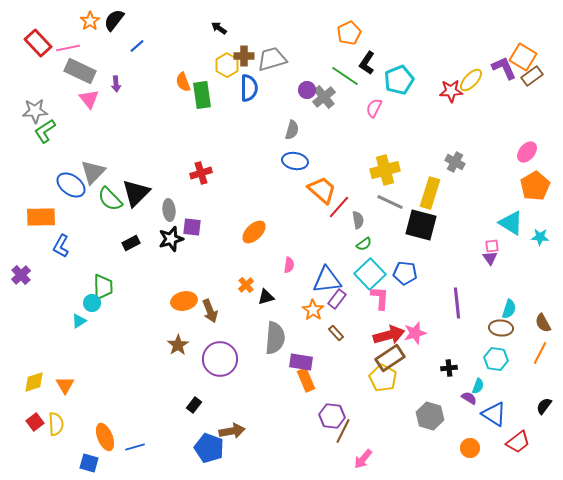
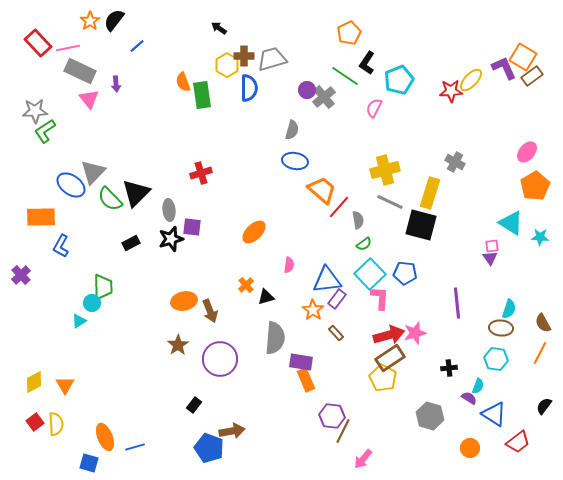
yellow diamond at (34, 382): rotated 10 degrees counterclockwise
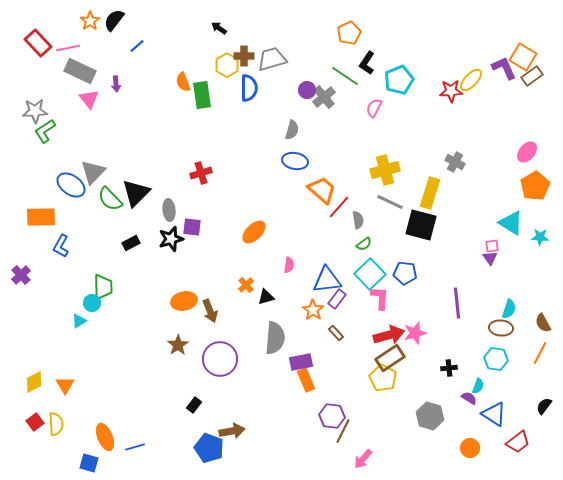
purple rectangle at (301, 362): rotated 20 degrees counterclockwise
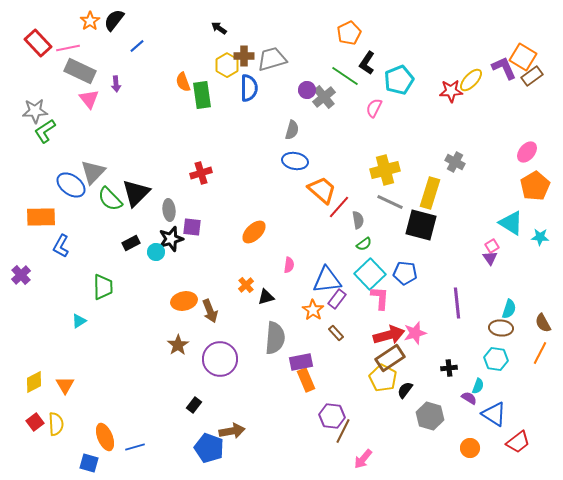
pink square at (492, 246): rotated 24 degrees counterclockwise
cyan circle at (92, 303): moved 64 px right, 51 px up
black semicircle at (544, 406): moved 139 px left, 16 px up
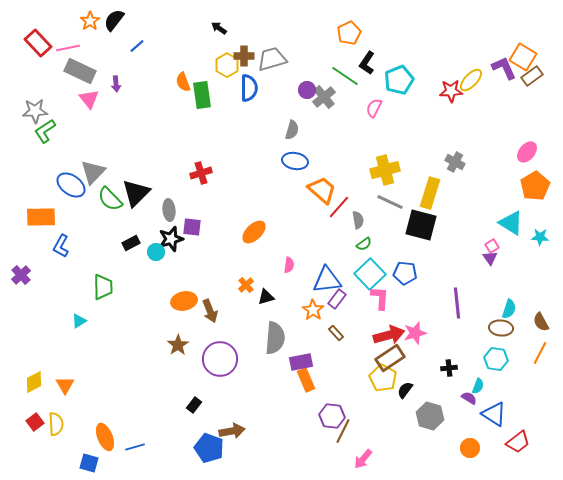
brown semicircle at (543, 323): moved 2 px left, 1 px up
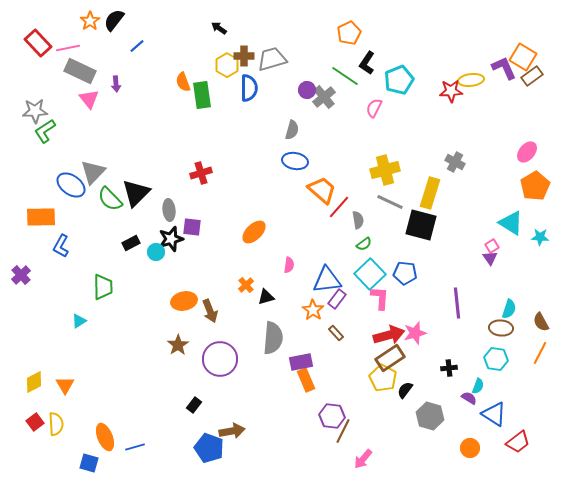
yellow ellipse at (471, 80): rotated 40 degrees clockwise
gray semicircle at (275, 338): moved 2 px left
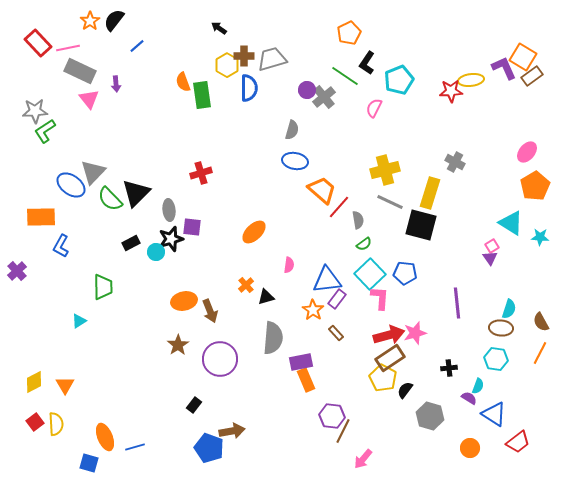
purple cross at (21, 275): moved 4 px left, 4 px up
